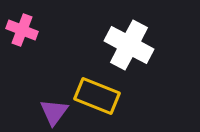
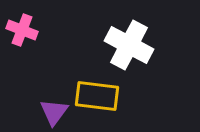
yellow rectangle: rotated 15 degrees counterclockwise
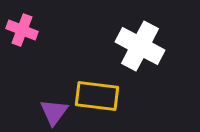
white cross: moved 11 px right, 1 px down
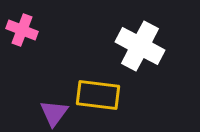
yellow rectangle: moved 1 px right, 1 px up
purple triangle: moved 1 px down
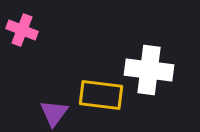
white cross: moved 9 px right, 24 px down; rotated 21 degrees counterclockwise
yellow rectangle: moved 3 px right
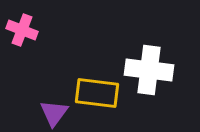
yellow rectangle: moved 4 px left, 2 px up
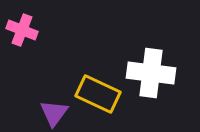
white cross: moved 2 px right, 3 px down
yellow rectangle: moved 1 px right, 1 px down; rotated 18 degrees clockwise
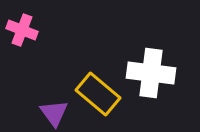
yellow rectangle: rotated 15 degrees clockwise
purple triangle: rotated 12 degrees counterclockwise
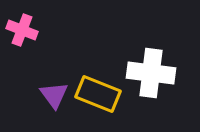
yellow rectangle: rotated 18 degrees counterclockwise
purple triangle: moved 18 px up
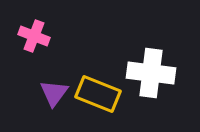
pink cross: moved 12 px right, 6 px down
purple triangle: moved 2 px up; rotated 12 degrees clockwise
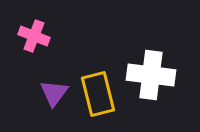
white cross: moved 2 px down
yellow rectangle: rotated 54 degrees clockwise
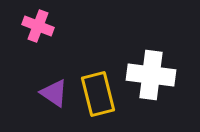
pink cross: moved 4 px right, 10 px up
purple triangle: rotated 32 degrees counterclockwise
